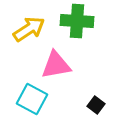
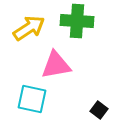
yellow arrow: moved 1 px up
cyan square: rotated 16 degrees counterclockwise
black square: moved 3 px right, 5 px down
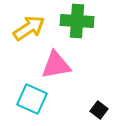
cyan square: rotated 12 degrees clockwise
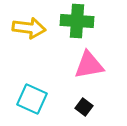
yellow arrow: rotated 40 degrees clockwise
pink triangle: moved 33 px right
black square: moved 15 px left, 3 px up
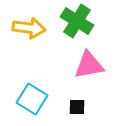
green cross: rotated 28 degrees clockwise
cyan square: rotated 8 degrees clockwise
black square: moved 7 px left; rotated 36 degrees counterclockwise
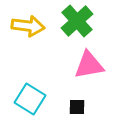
green cross: rotated 16 degrees clockwise
yellow arrow: moved 1 px left, 2 px up
cyan square: moved 2 px left
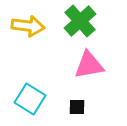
green cross: moved 3 px right
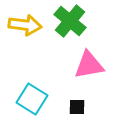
green cross: moved 10 px left; rotated 8 degrees counterclockwise
yellow arrow: moved 3 px left, 1 px up
cyan square: moved 2 px right
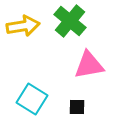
yellow arrow: moved 2 px left, 1 px down; rotated 16 degrees counterclockwise
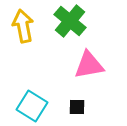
yellow arrow: rotated 92 degrees counterclockwise
cyan square: moved 7 px down
